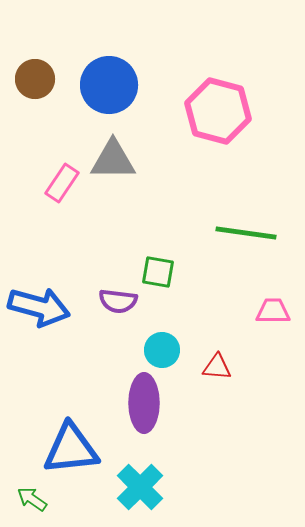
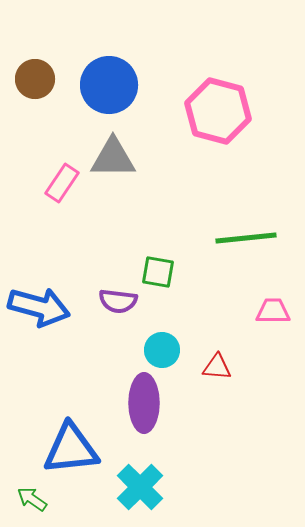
gray triangle: moved 2 px up
green line: moved 5 px down; rotated 14 degrees counterclockwise
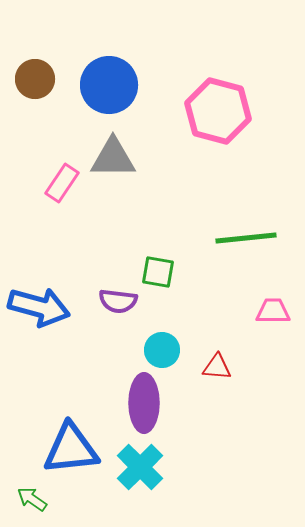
cyan cross: moved 20 px up
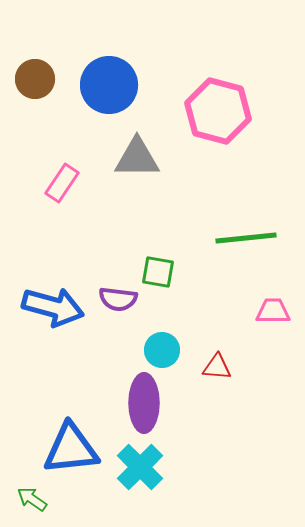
gray triangle: moved 24 px right
purple semicircle: moved 2 px up
blue arrow: moved 14 px right
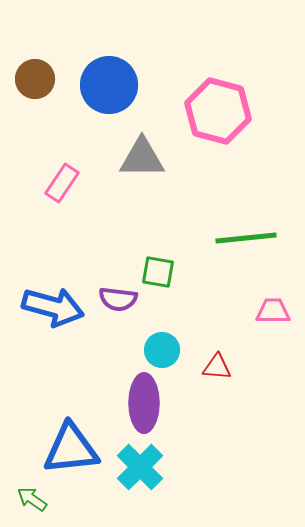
gray triangle: moved 5 px right
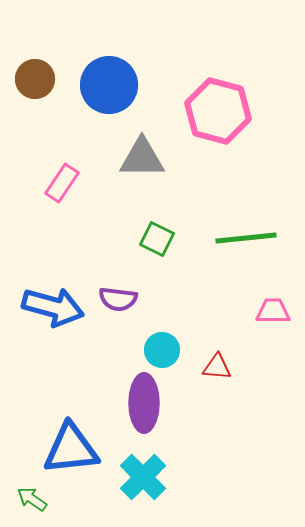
green square: moved 1 px left, 33 px up; rotated 16 degrees clockwise
cyan cross: moved 3 px right, 10 px down
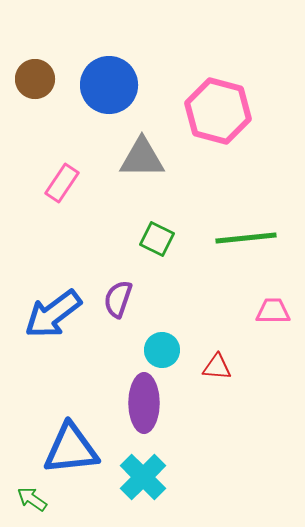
purple semicircle: rotated 102 degrees clockwise
blue arrow: moved 7 px down; rotated 128 degrees clockwise
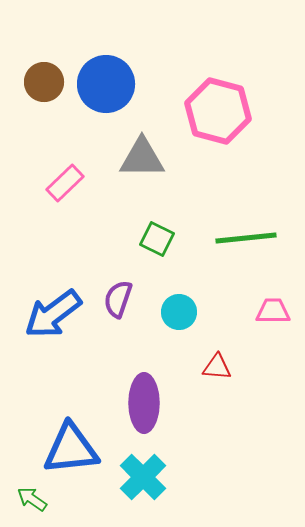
brown circle: moved 9 px right, 3 px down
blue circle: moved 3 px left, 1 px up
pink rectangle: moved 3 px right; rotated 12 degrees clockwise
cyan circle: moved 17 px right, 38 px up
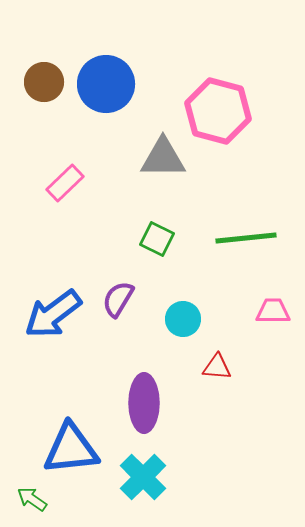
gray triangle: moved 21 px right
purple semicircle: rotated 12 degrees clockwise
cyan circle: moved 4 px right, 7 px down
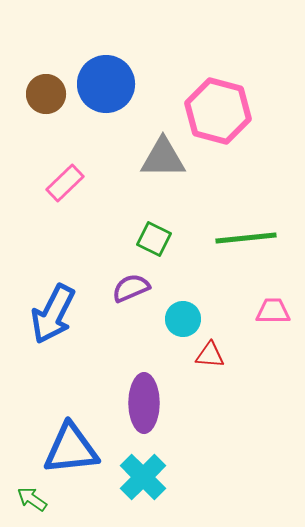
brown circle: moved 2 px right, 12 px down
green square: moved 3 px left
purple semicircle: moved 13 px right, 11 px up; rotated 36 degrees clockwise
blue arrow: rotated 26 degrees counterclockwise
red triangle: moved 7 px left, 12 px up
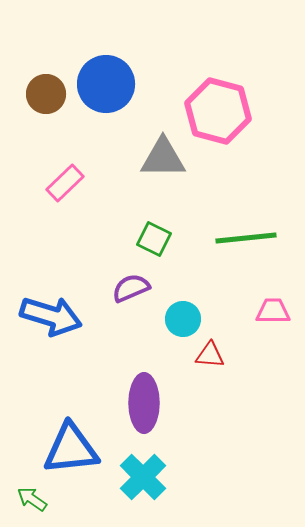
blue arrow: moved 2 px left, 2 px down; rotated 100 degrees counterclockwise
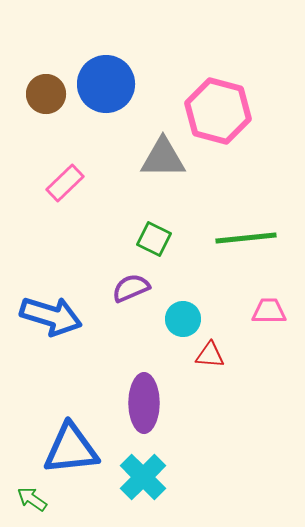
pink trapezoid: moved 4 px left
